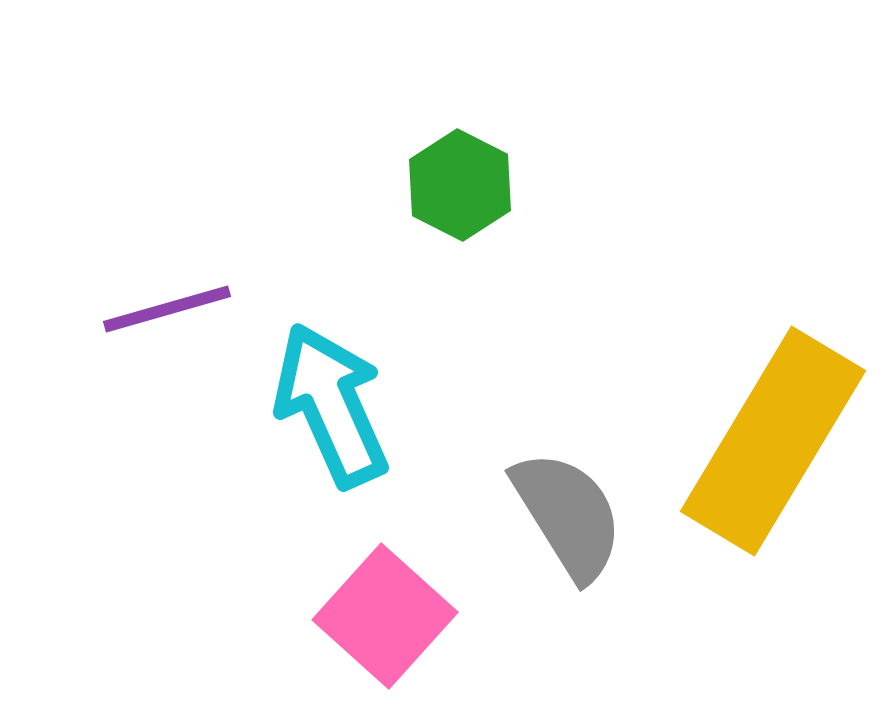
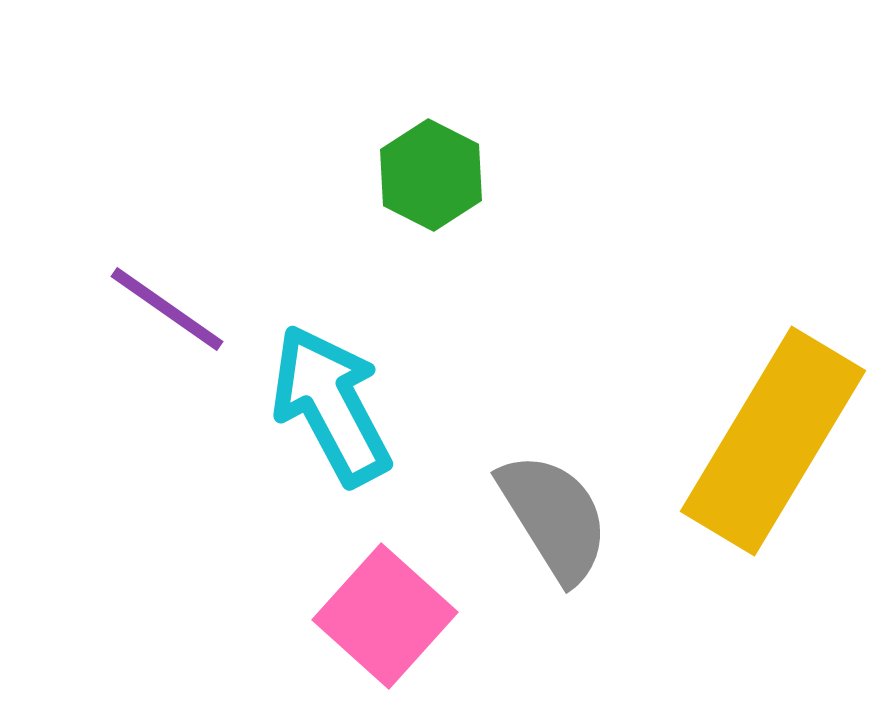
green hexagon: moved 29 px left, 10 px up
purple line: rotated 51 degrees clockwise
cyan arrow: rotated 4 degrees counterclockwise
gray semicircle: moved 14 px left, 2 px down
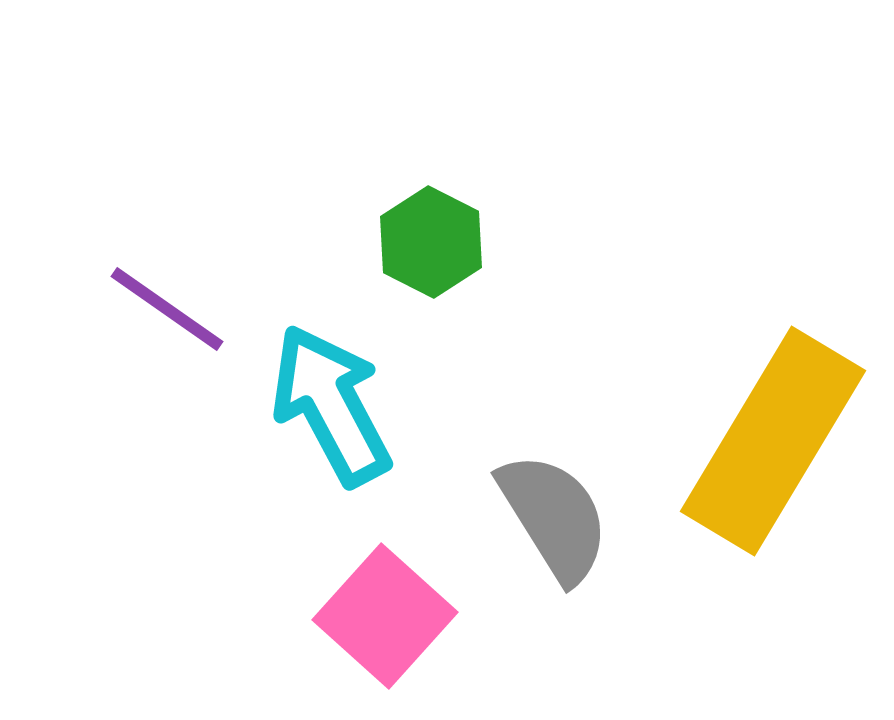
green hexagon: moved 67 px down
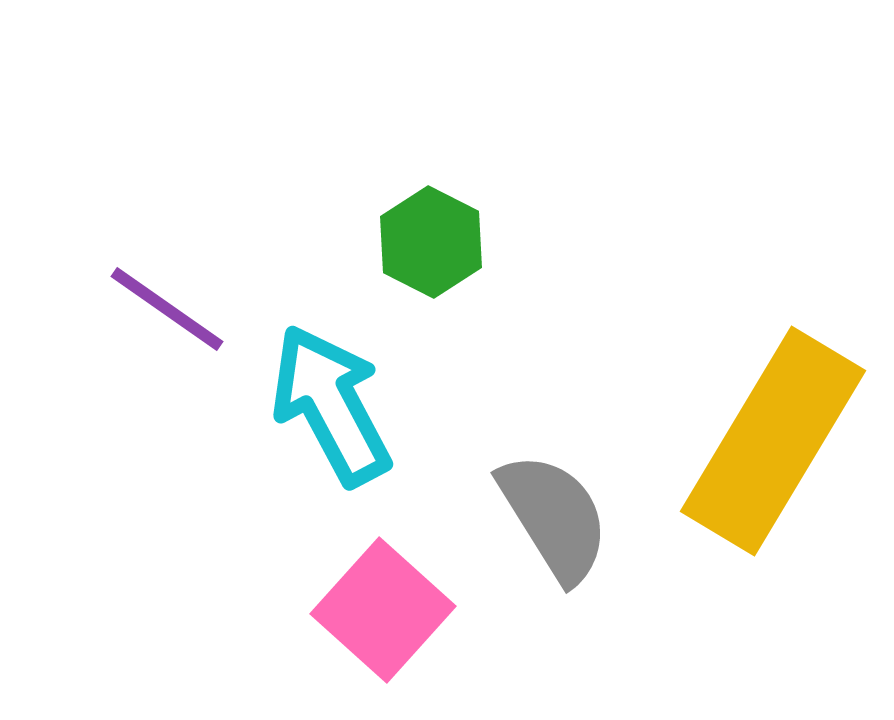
pink square: moved 2 px left, 6 px up
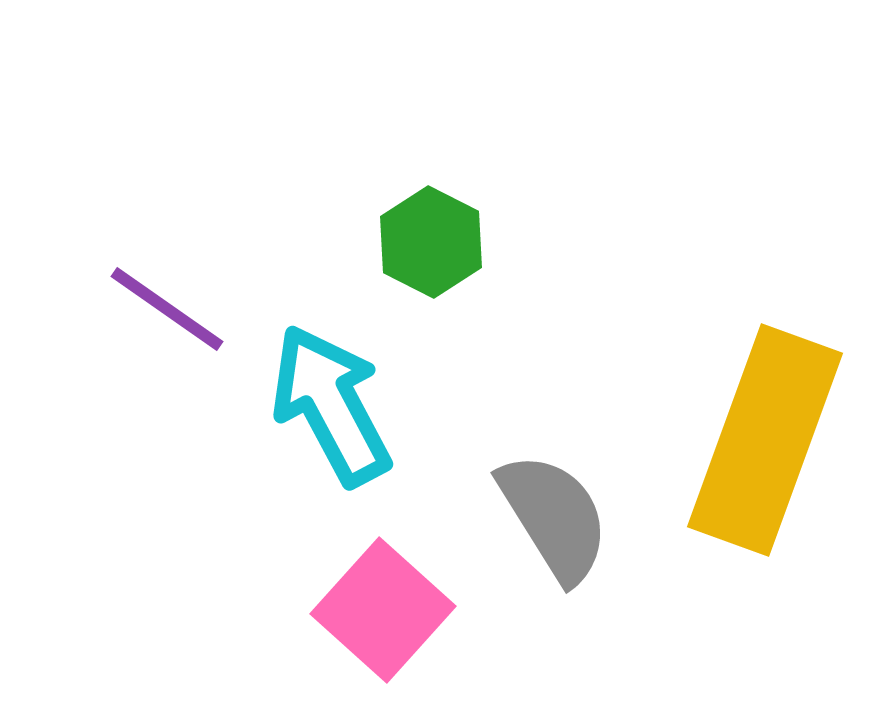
yellow rectangle: moved 8 px left, 1 px up; rotated 11 degrees counterclockwise
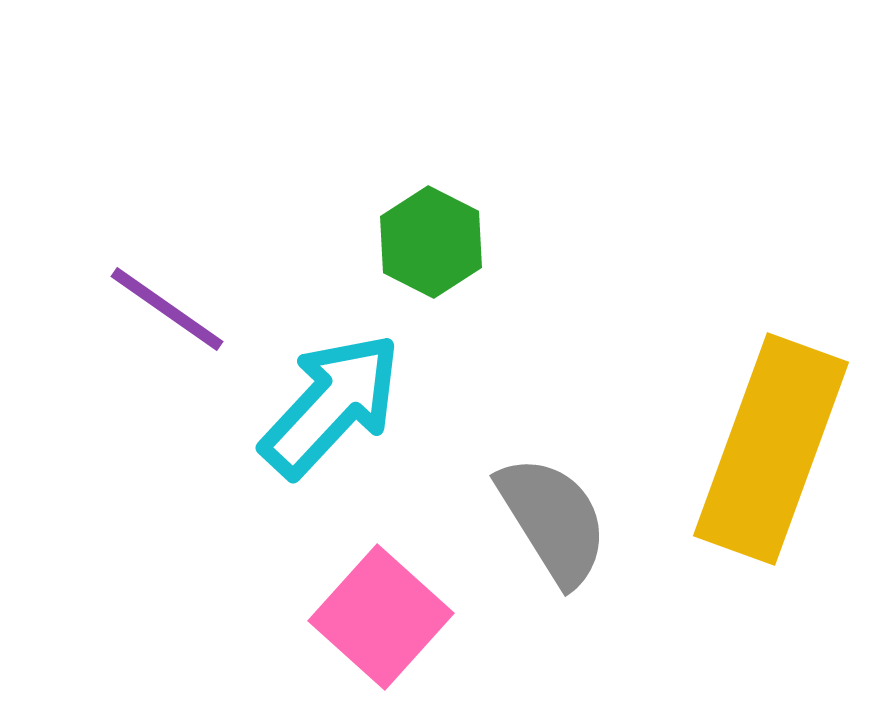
cyan arrow: rotated 71 degrees clockwise
yellow rectangle: moved 6 px right, 9 px down
gray semicircle: moved 1 px left, 3 px down
pink square: moved 2 px left, 7 px down
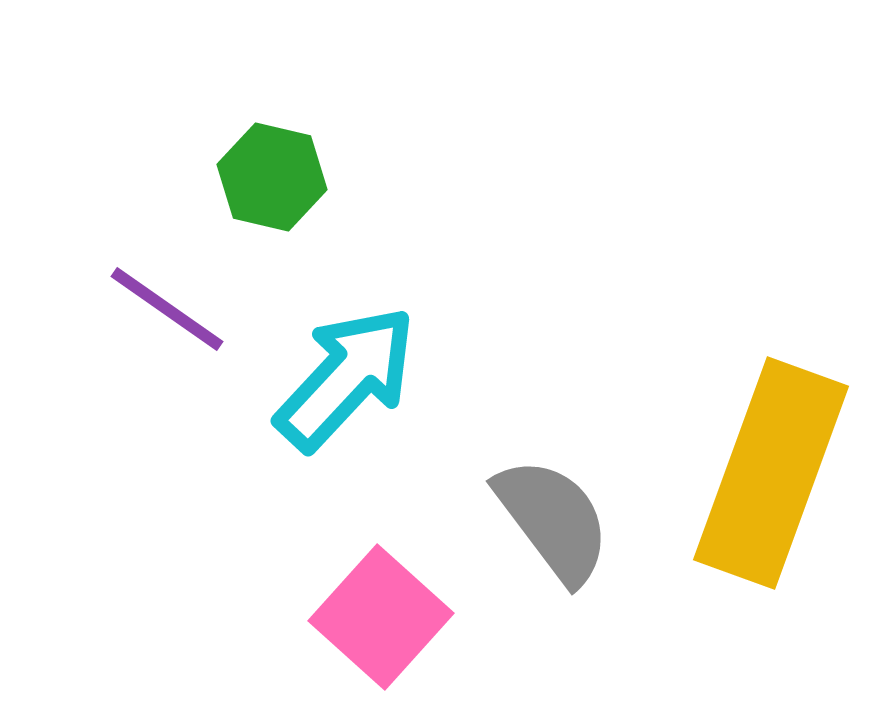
green hexagon: moved 159 px left, 65 px up; rotated 14 degrees counterclockwise
cyan arrow: moved 15 px right, 27 px up
yellow rectangle: moved 24 px down
gray semicircle: rotated 5 degrees counterclockwise
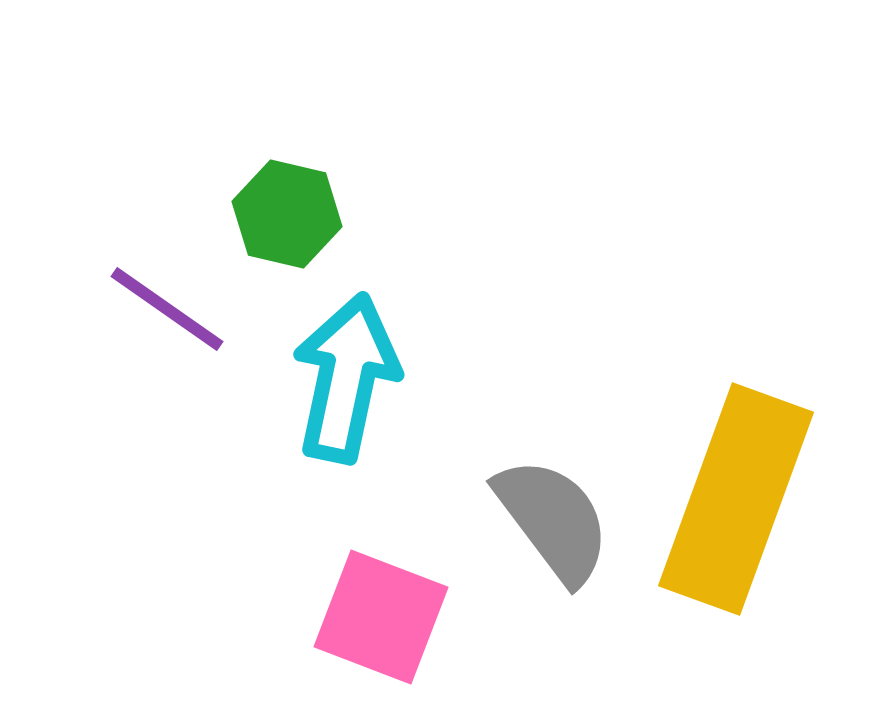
green hexagon: moved 15 px right, 37 px down
cyan arrow: rotated 31 degrees counterclockwise
yellow rectangle: moved 35 px left, 26 px down
pink square: rotated 21 degrees counterclockwise
